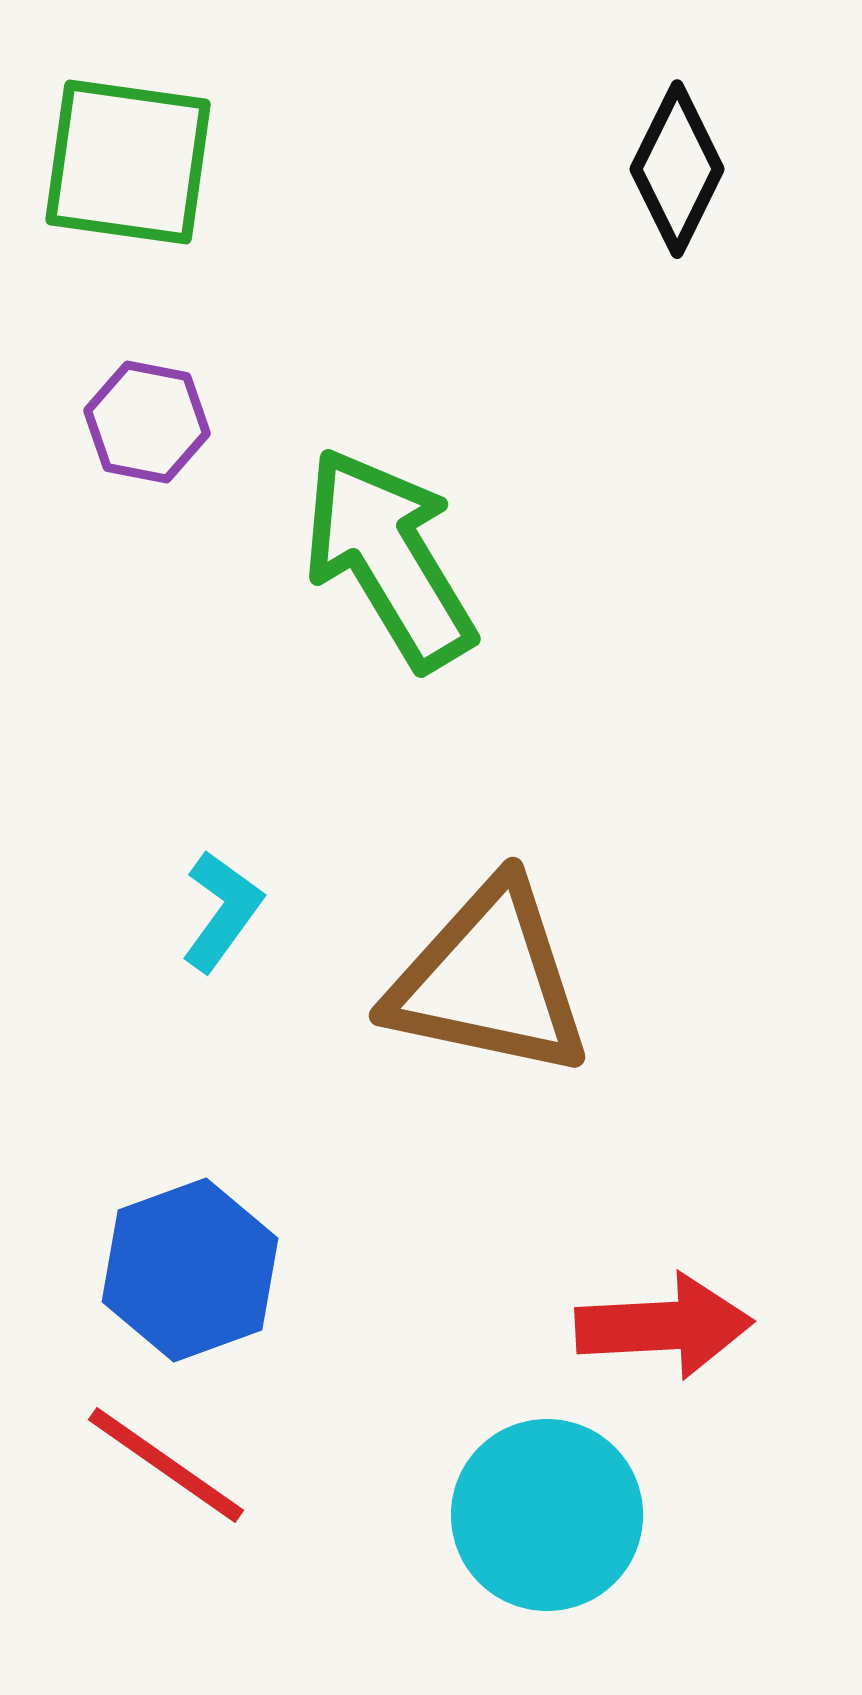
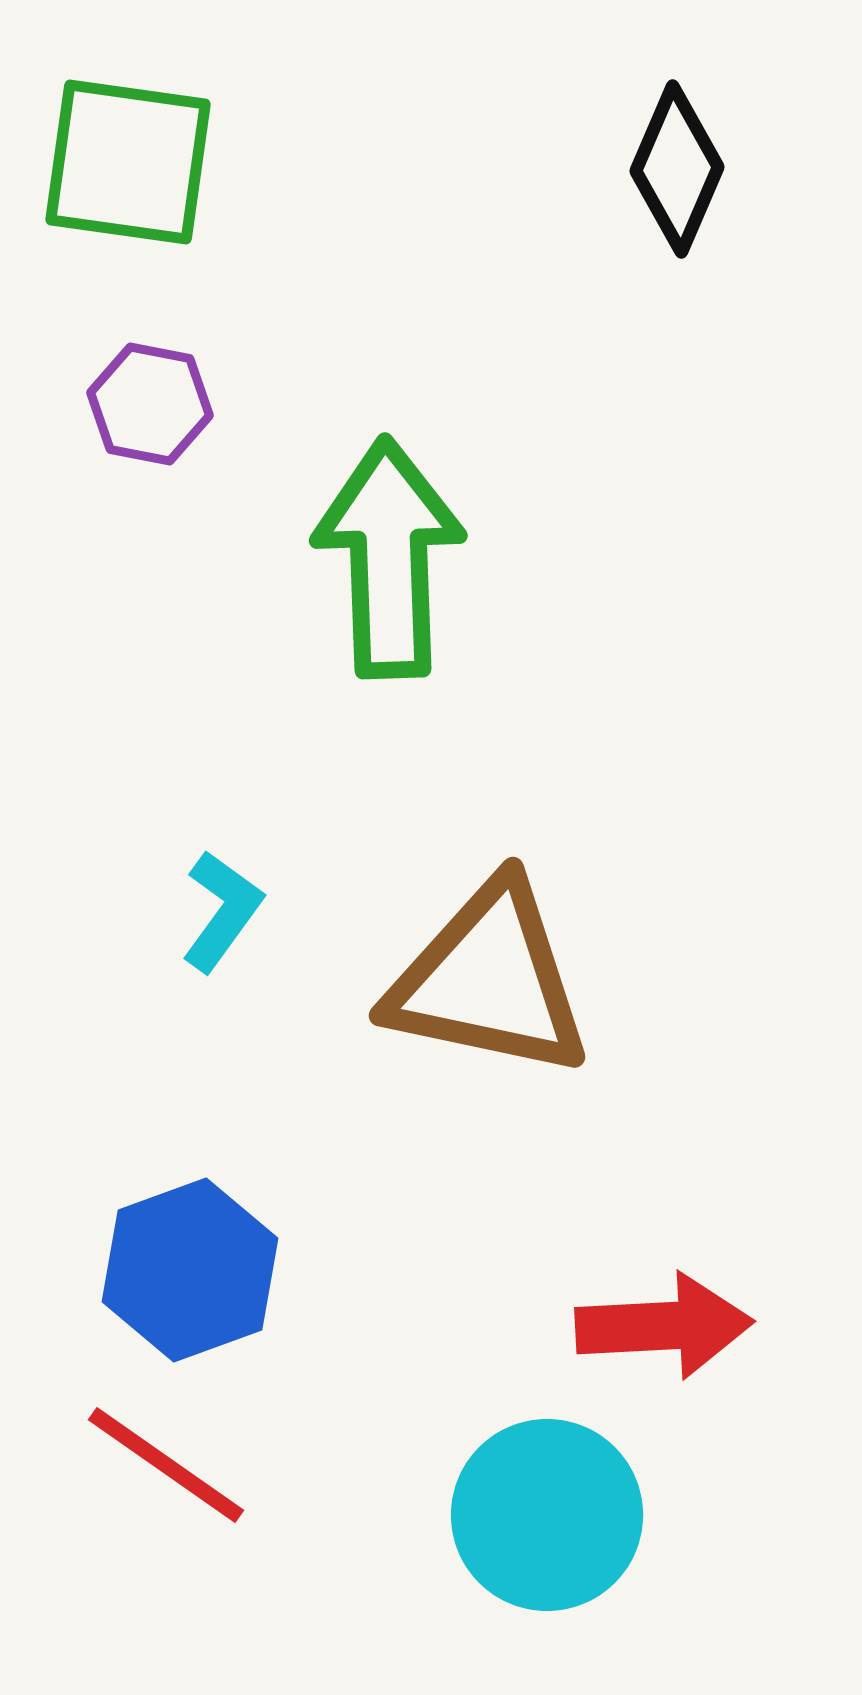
black diamond: rotated 3 degrees counterclockwise
purple hexagon: moved 3 px right, 18 px up
green arrow: rotated 29 degrees clockwise
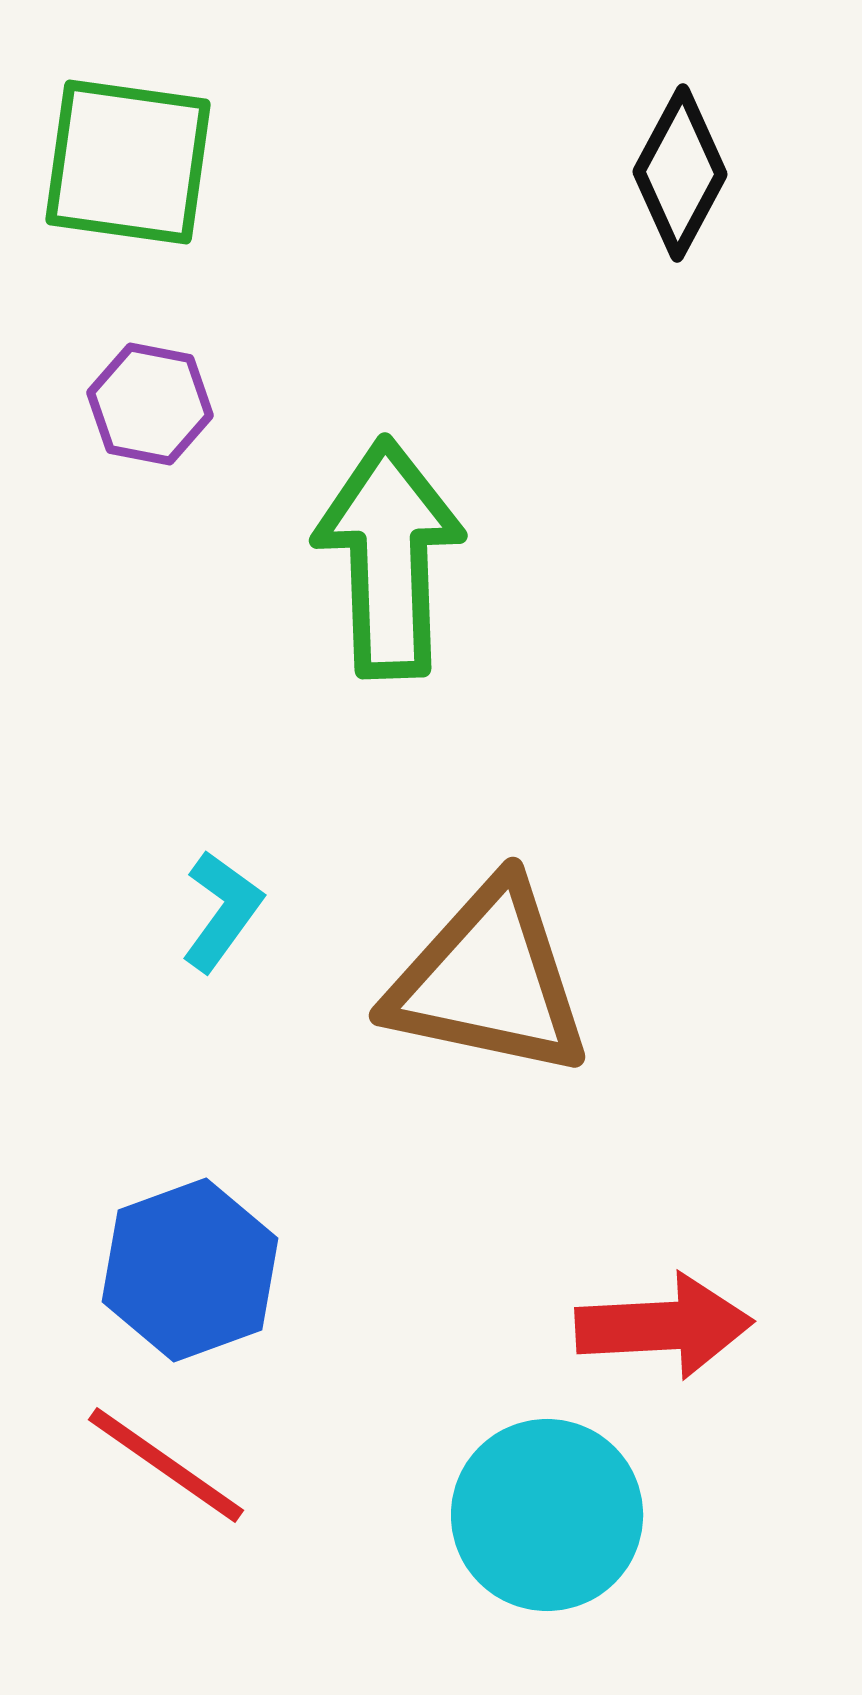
black diamond: moved 3 px right, 4 px down; rotated 5 degrees clockwise
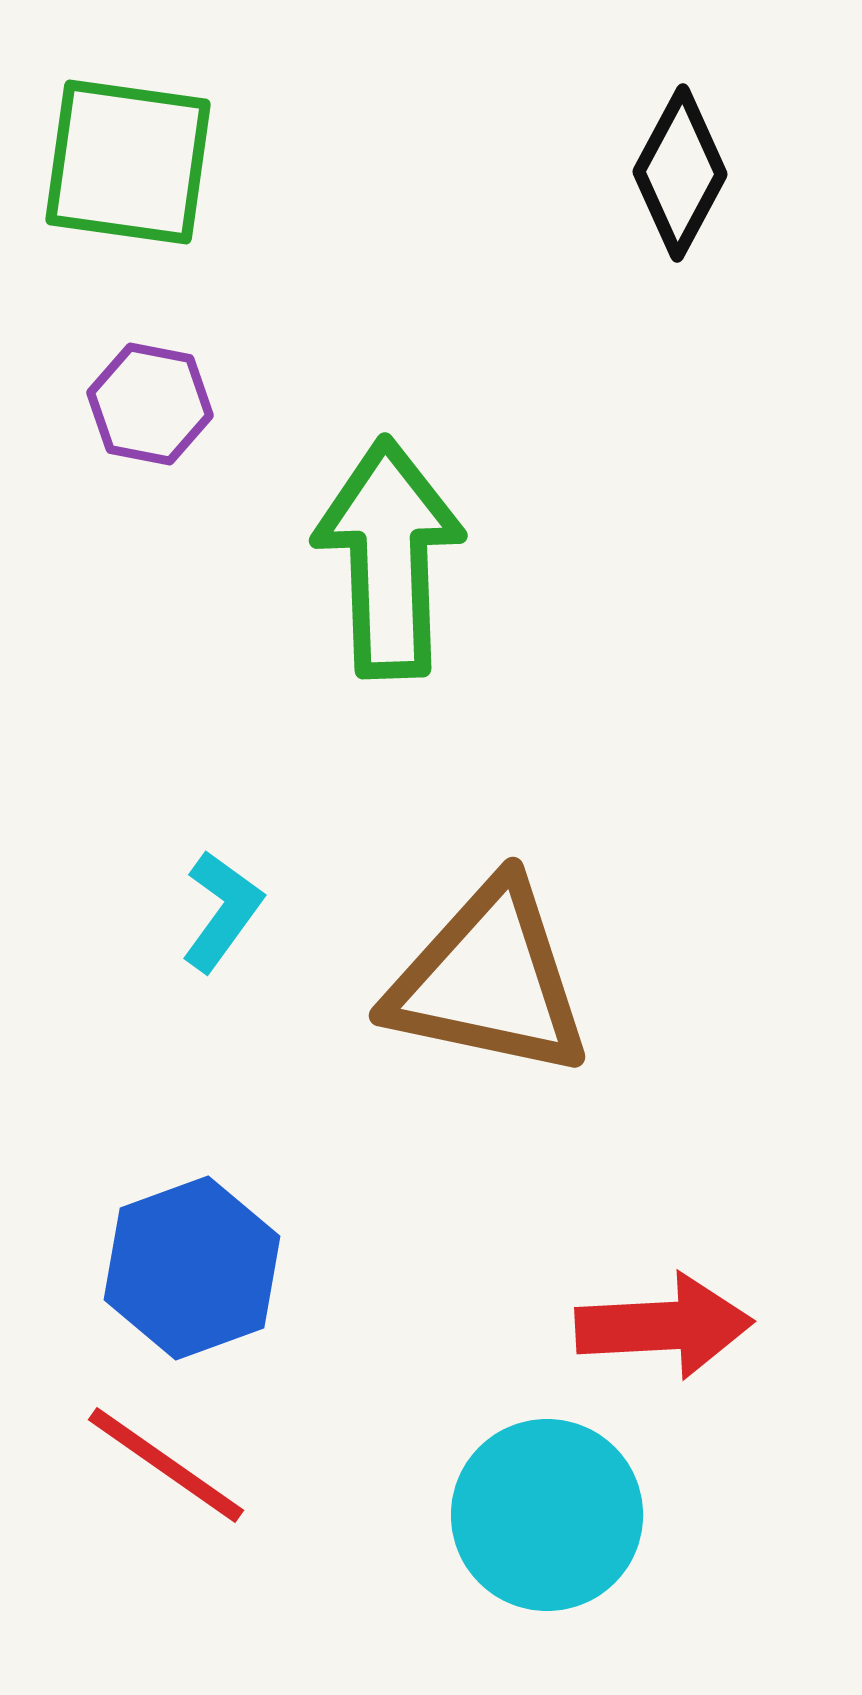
blue hexagon: moved 2 px right, 2 px up
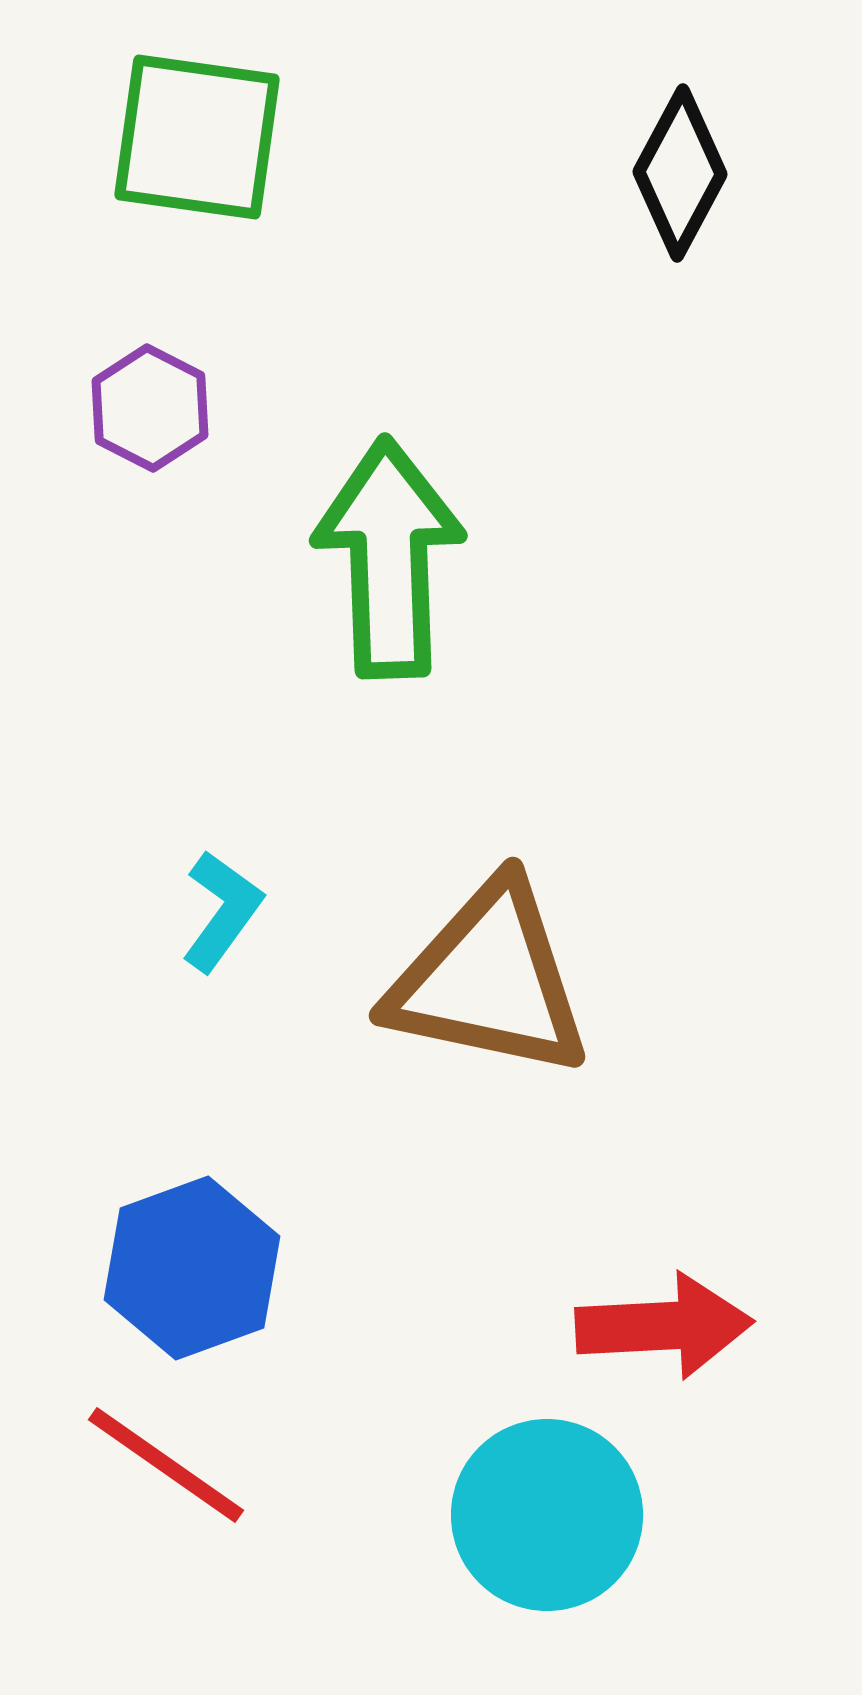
green square: moved 69 px right, 25 px up
purple hexagon: moved 4 px down; rotated 16 degrees clockwise
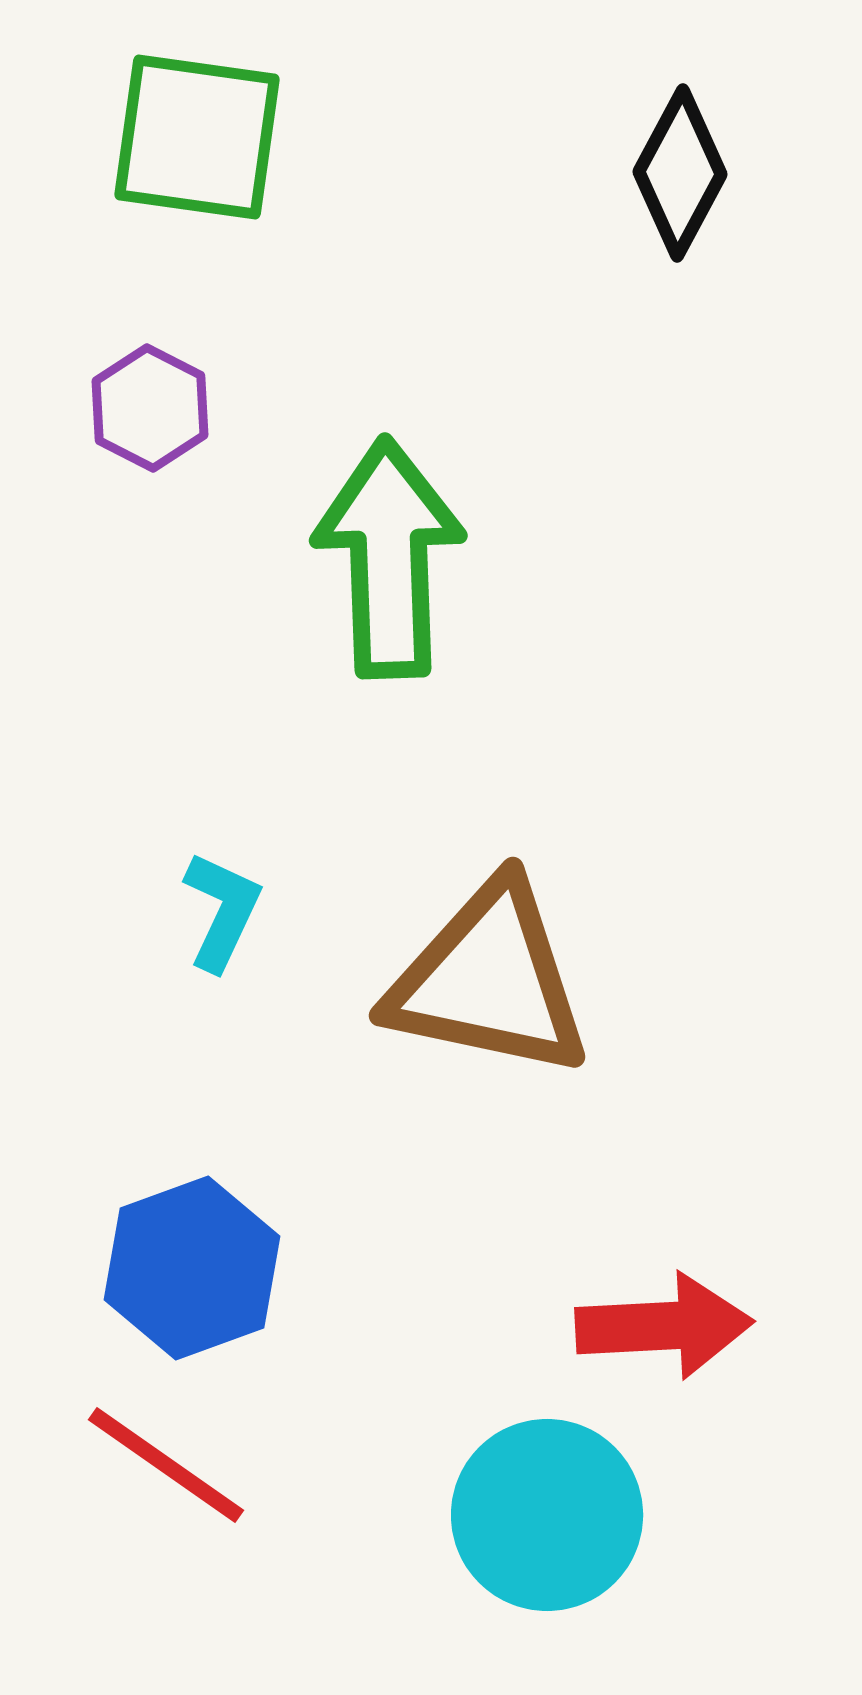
cyan L-shape: rotated 11 degrees counterclockwise
